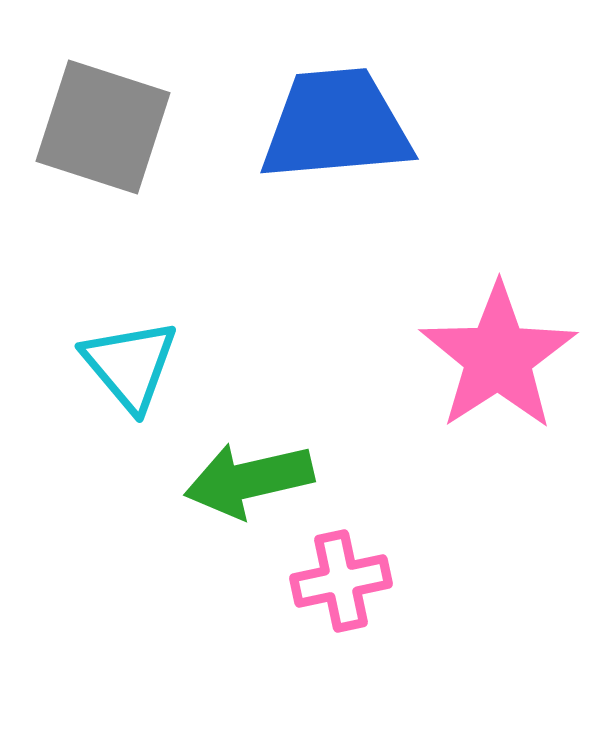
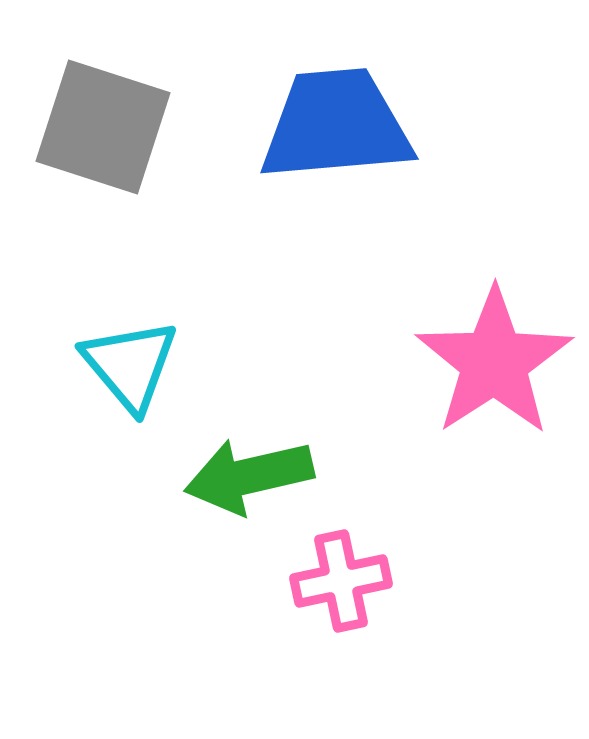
pink star: moved 4 px left, 5 px down
green arrow: moved 4 px up
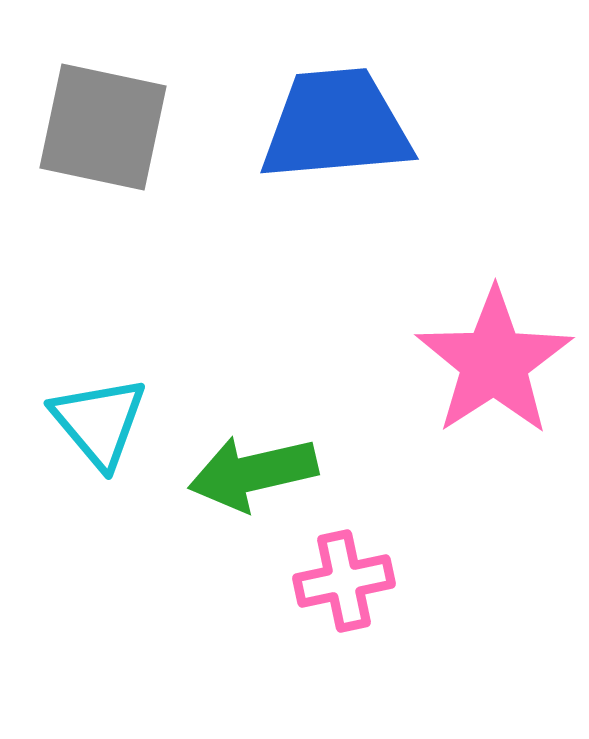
gray square: rotated 6 degrees counterclockwise
cyan triangle: moved 31 px left, 57 px down
green arrow: moved 4 px right, 3 px up
pink cross: moved 3 px right
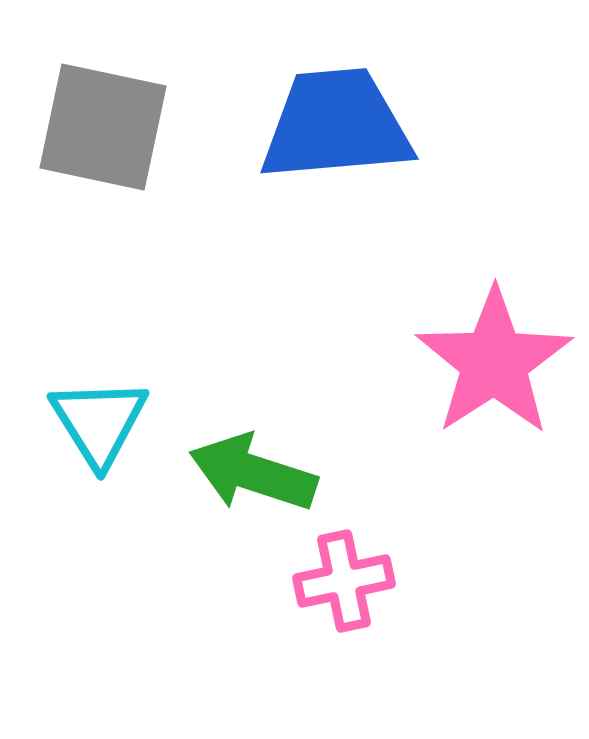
cyan triangle: rotated 8 degrees clockwise
green arrow: rotated 31 degrees clockwise
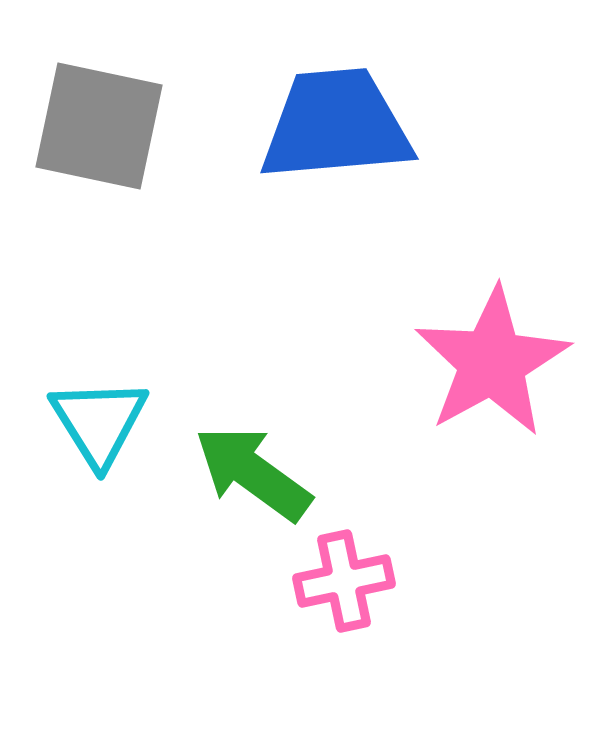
gray square: moved 4 px left, 1 px up
pink star: moved 2 px left; rotated 4 degrees clockwise
green arrow: rotated 18 degrees clockwise
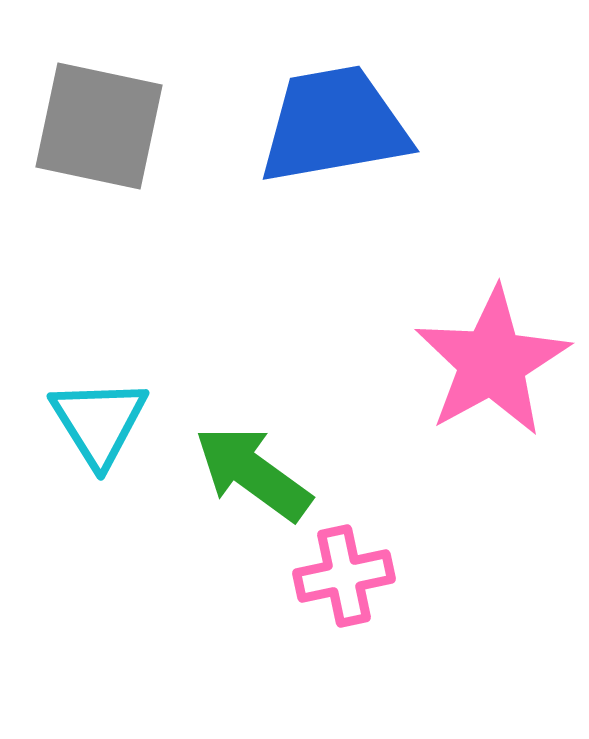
blue trapezoid: moved 2 px left; rotated 5 degrees counterclockwise
pink cross: moved 5 px up
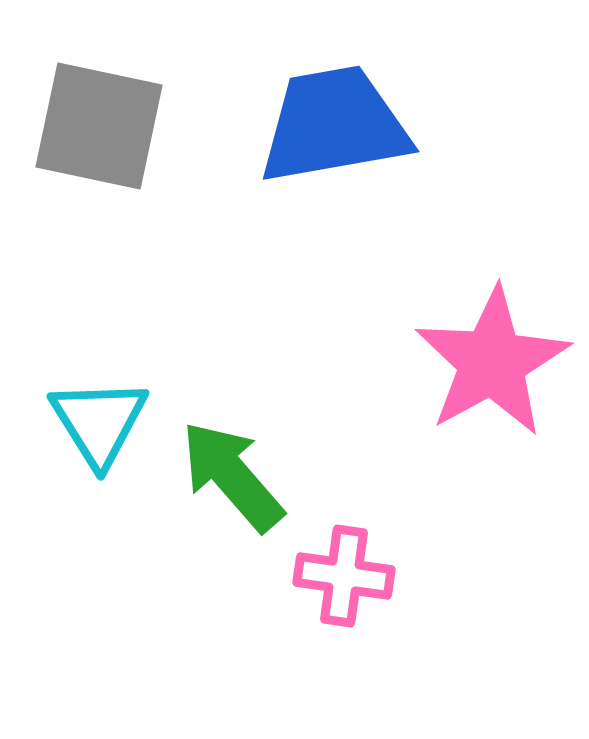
green arrow: moved 21 px left, 3 px down; rotated 13 degrees clockwise
pink cross: rotated 20 degrees clockwise
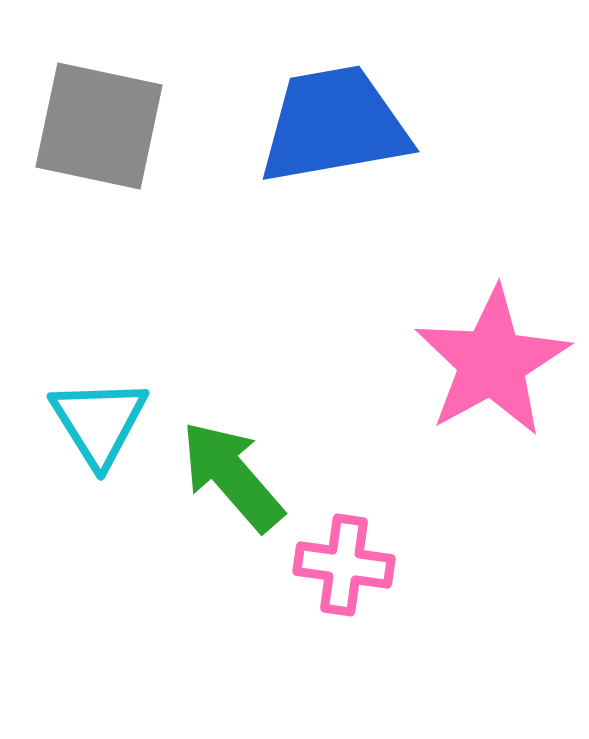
pink cross: moved 11 px up
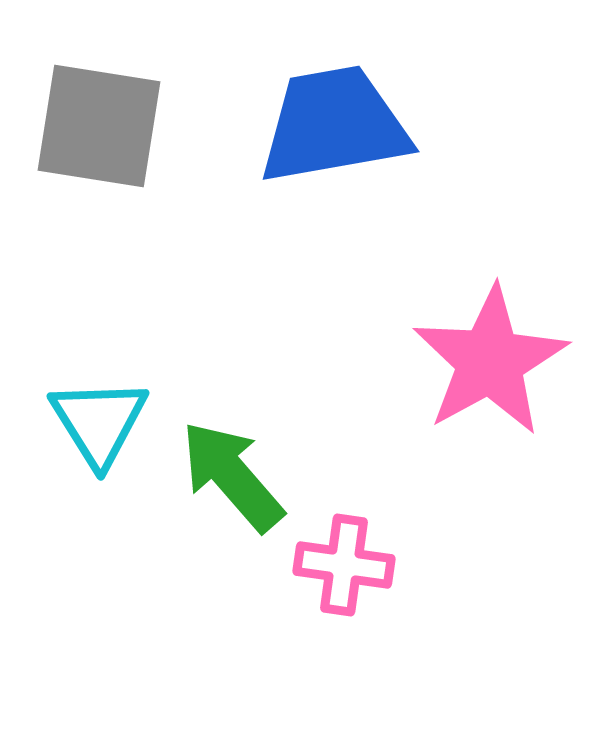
gray square: rotated 3 degrees counterclockwise
pink star: moved 2 px left, 1 px up
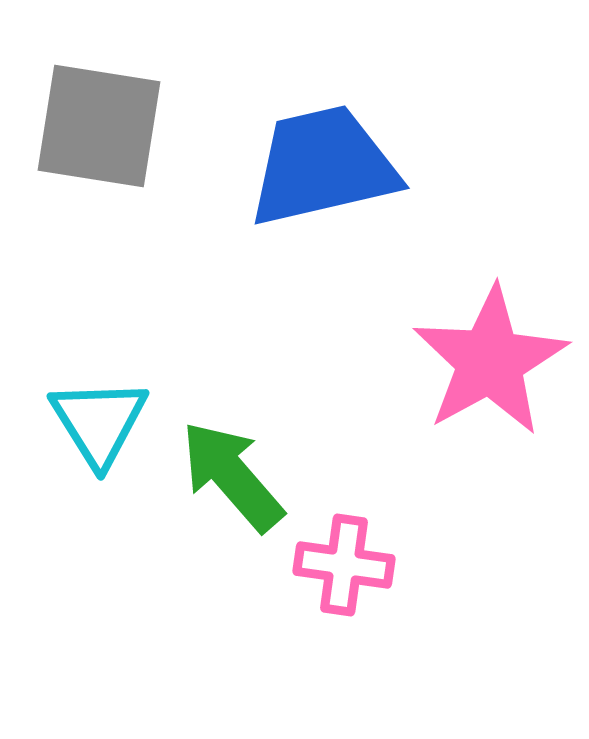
blue trapezoid: moved 11 px left, 41 px down; rotated 3 degrees counterclockwise
